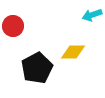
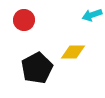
red circle: moved 11 px right, 6 px up
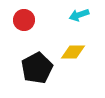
cyan arrow: moved 13 px left
